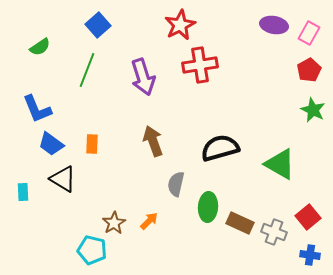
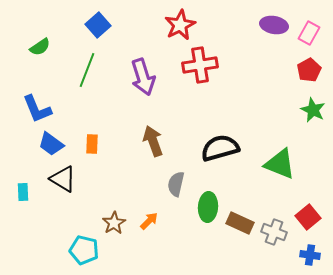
green triangle: rotated 8 degrees counterclockwise
cyan pentagon: moved 8 px left
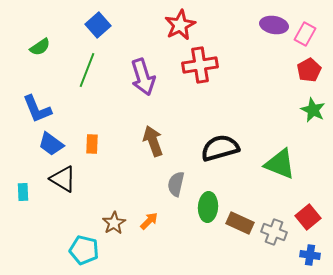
pink rectangle: moved 4 px left, 1 px down
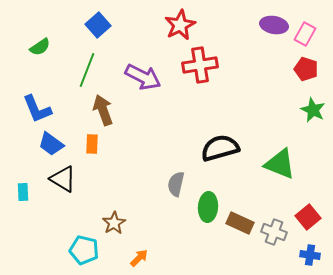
red pentagon: moved 3 px left, 1 px up; rotated 25 degrees counterclockwise
purple arrow: rotated 45 degrees counterclockwise
brown arrow: moved 50 px left, 31 px up
orange arrow: moved 10 px left, 37 px down
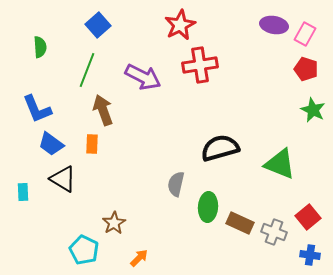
green semicircle: rotated 60 degrees counterclockwise
cyan pentagon: rotated 12 degrees clockwise
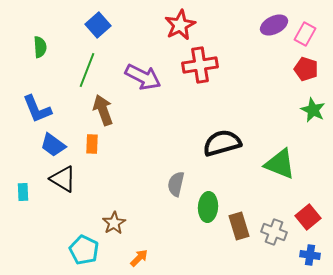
purple ellipse: rotated 36 degrees counterclockwise
blue trapezoid: moved 2 px right, 1 px down
black semicircle: moved 2 px right, 5 px up
brown rectangle: moved 1 px left, 3 px down; rotated 48 degrees clockwise
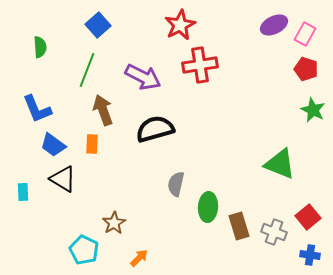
black semicircle: moved 67 px left, 14 px up
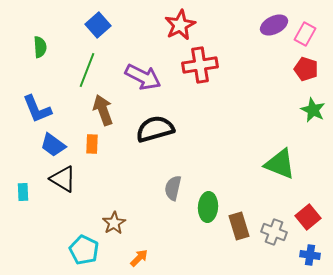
gray semicircle: moved 3 px left, 4 px down
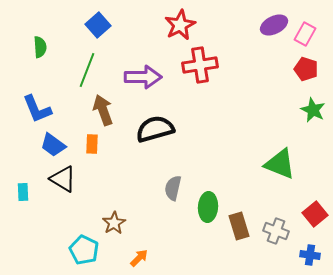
purple arrow: rotated 27 degrees counterclockwise
red square: moved 7 px right, 3 px up
gray cross: moved 2 px right, 1 px up
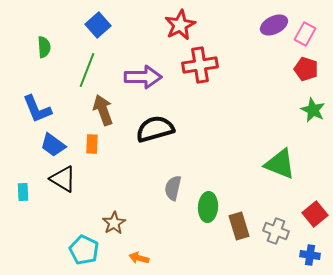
green semicircle: moved 4 px right
orange arrow: rotated 120 degrees counterclockwise
